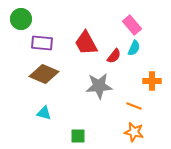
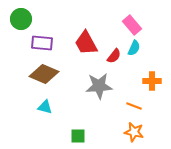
cyan triangle: moved 1 px right, 6 px up
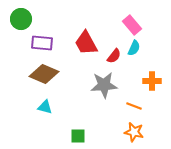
gray star: moved 5 px right, 1 px up
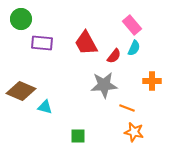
brown diamond: moved 23 px left, 17 px down
orange line: moved 7 px left, 2 px down
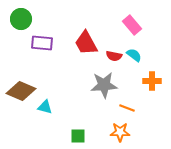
cyan semicircle: moved 7 px down; rotated 77 degrees counterclockwise
red semicircle: rotated 63 degrees clockwise
orange star: moved 14 px left; rotated 12 degrees counterclockwise
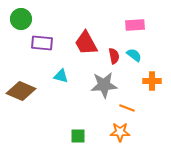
pink rectangle: moved 3 px right; rotated 54 degrees counterclockwise
red semicircle: rotated 112 degrees counterclockwise
cyan triangle: moved 16 px right, 31 px up
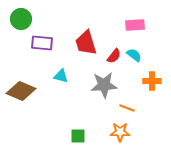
red trapezoid: rotated 12 degrees clockwise
red semicircle: rotated 49 degrees clockwise
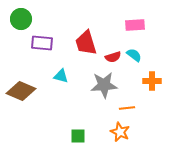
red semicircle: moved 1 px left, 1 px down; rotated 35 degrees clockwise
orange line: rotated 28 degrees counterclockwise
orange star: rotated 24 degrees clockwise
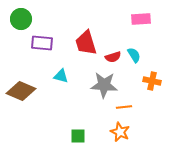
pink rectangle: moved 6 px right, 6 px up
cyan semicircle: rotated 21 degrees clockwise
orange cross: rotated 12 degrees clockwise
gray star: rotated 8 degrees clockwise
orange line: moved 3 px left, 1 px up
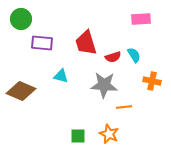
orange star: moved 11 px left, 2 px down
